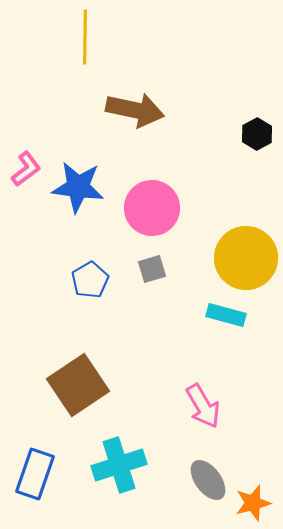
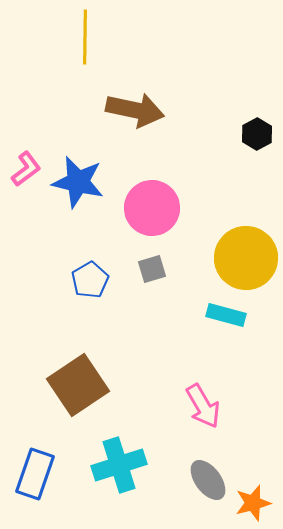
blue star: moved 5 px up; rotated 6 degrees clockwise
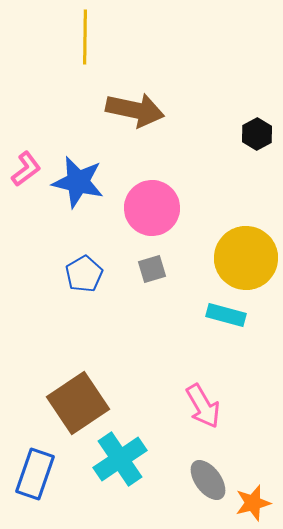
blue pentagon: moved 6 px left, 6 px up
brown square: moved 18 px down
cyan cross: moved 1 px right, 6 px up; rotated 16 degrees counterclockwise
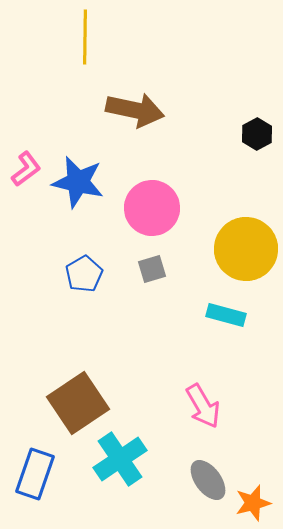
yellow circle: moved 9 px up
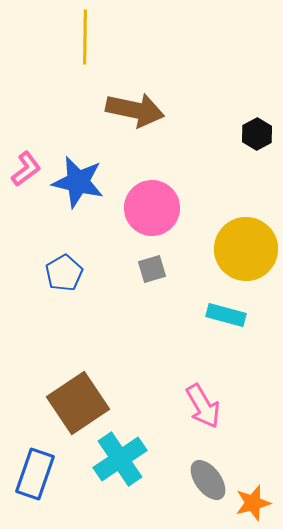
blue pentagon: moved 20 px left, 1 px up
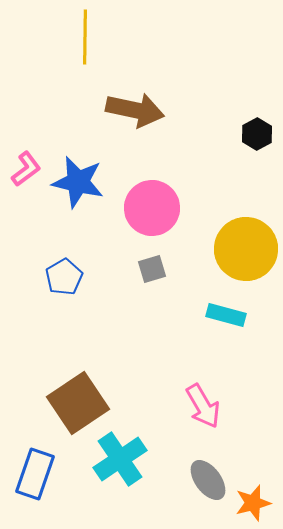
blue pentagon: moved 4 px down
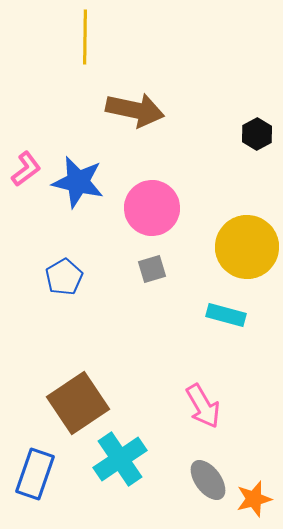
yellow circle: moved 1 px right, 2 px up
orange star: moved 1 px right, 4 px up
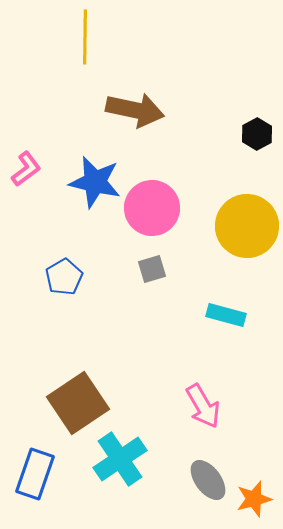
blue star: moved 17 px right
yellow circle: moved 21 px up
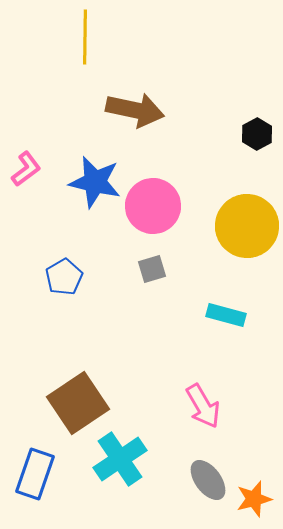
pink circle: moved 1 px right, 2 px up
